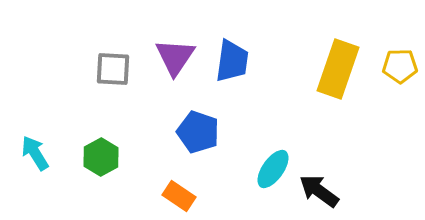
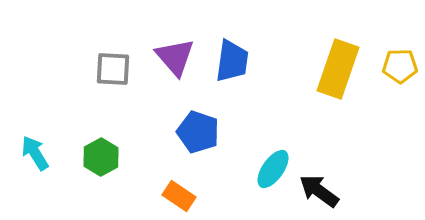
purple triangle: rotated 15 degrees counterclockwise
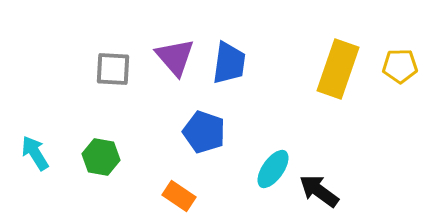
blue trapezoid: moved 3 px left, 2 px down
blue pentagon: moved 6 px right
green hexagon: rotated 21 degrees counterclockwise
